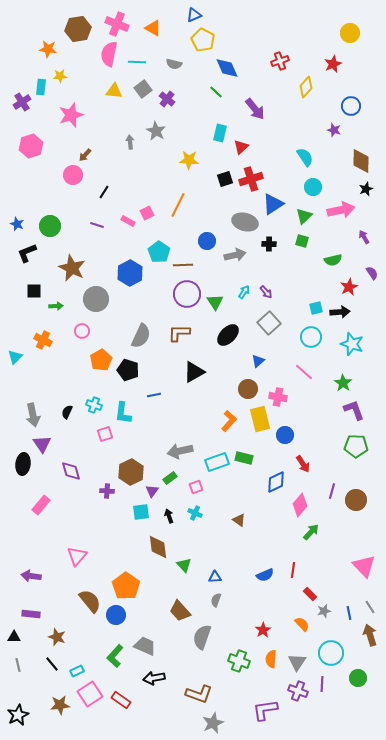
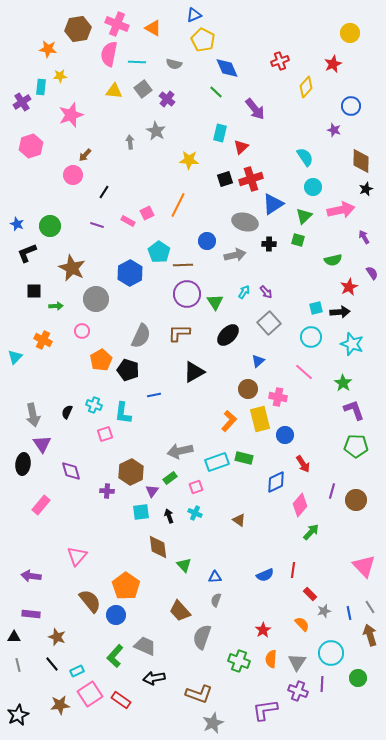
green square at (302, 241): moved 4 px left, 1 px up
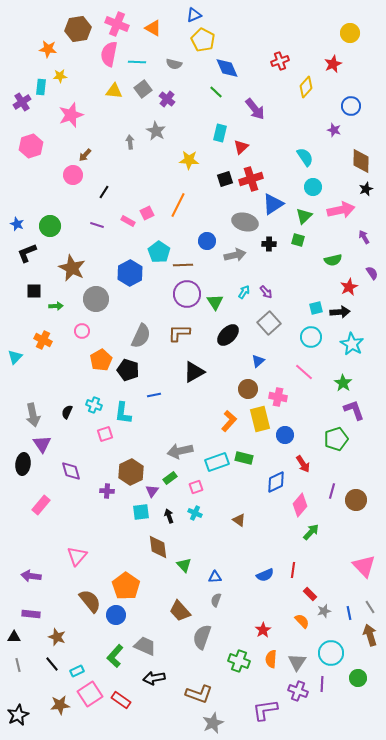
cyan star at (352, 344): rotated 10 degrees clockwise
green pentagon at (356, 446): moved 20 px left, 7 px up; rotated 20 degrees counterclockwise
orange semicircle at (302, 624): moved 3 px up
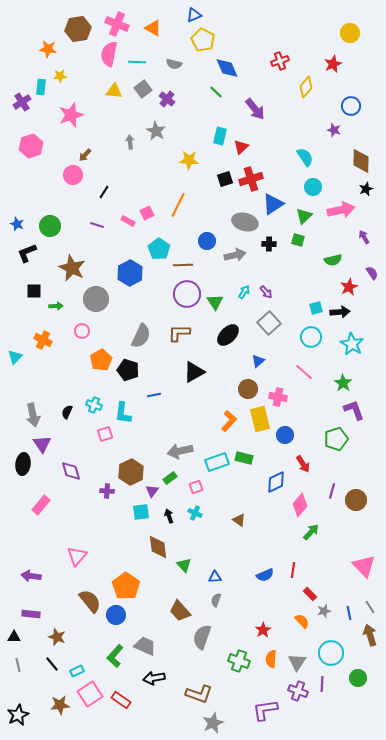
cyan rectangle at (220, 133): moved 3 px down
cyan pentagon at (159, 252): moved 3 px up
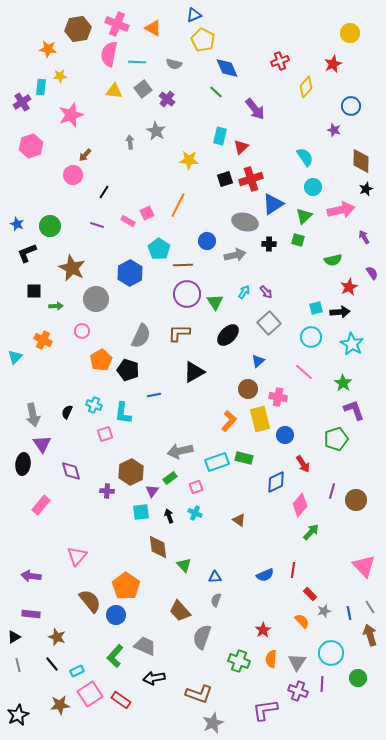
black triangle at (14, 637): rotated 32 degrees counterclockwise
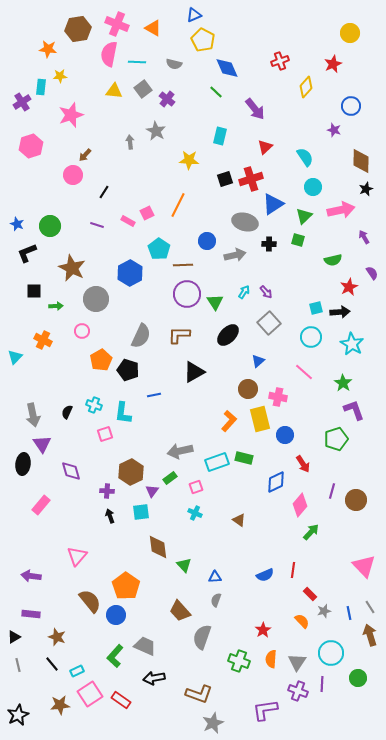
red triangle at (241, 147): moved 24 px right
brown L-shape at (179, 333): moved 2 px down
black arrow at (169, 516): moved 59 px left
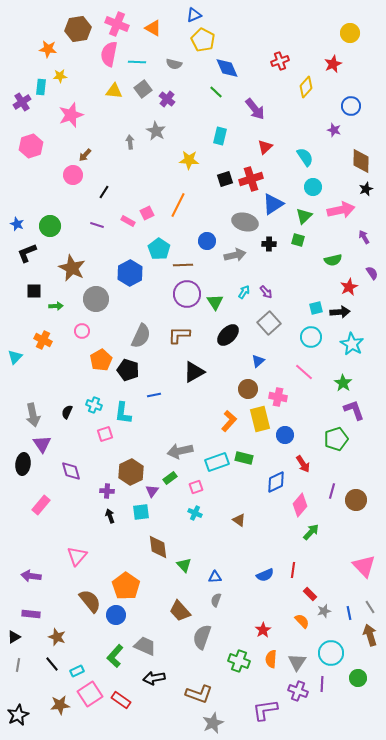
gray line at (18, 665): rotated 24 degrees clockwise
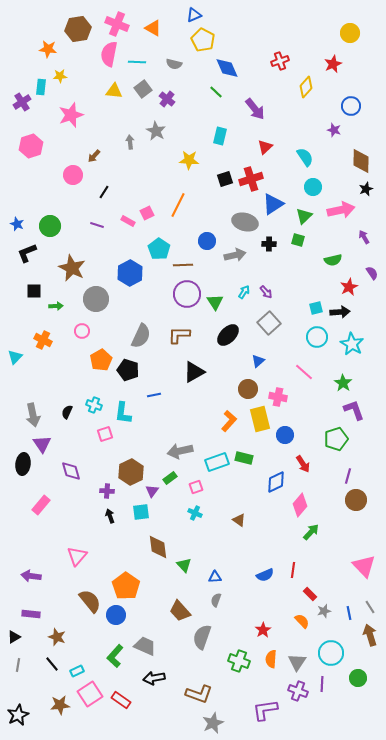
brown arrow at (85, 155): moved 9 px right, 1 px down
cyan circle at (311, 337): moved 6 px right
purple line at (332, 491): moved 16 px right, 15 px up
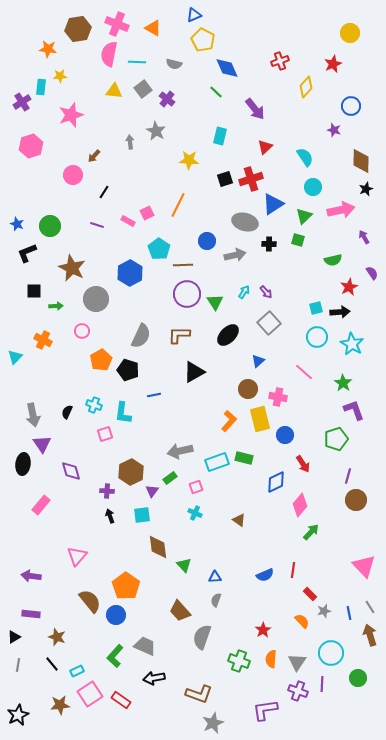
cyan square at (141, 512): moved 1 px right, 3 px down
